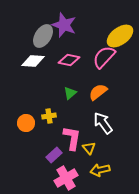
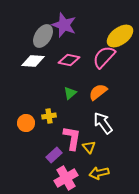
yellow triangle: moved 1 px up
yellow arrow: moved 1 px left, 3 px down
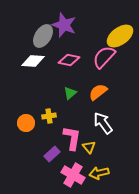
purple rectangle: moved 2 px left, 1 px up
pink cross: moved 7 px right, 3 px up; rotated 30 degrees counterclockwise
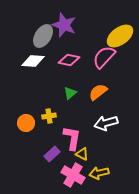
white arrow: moved 3 px right; rotated 70 degrees counterclockwise
yellow triangle: moved 7 px left, 7 px down; rotated 24 degrees counterclockwise
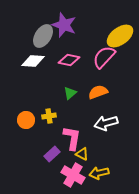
orange semicircle: rotated 18 degrees clockwise
orange circle: moved 3 px up
